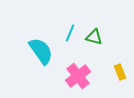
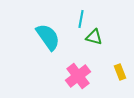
cyan line: moved 11 px right, 14 px up; rotated 12 degrees counterclockwise
cyan semicircle: moved 7 px right, 14 px up
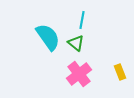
cyan line: moved 1 px right, 1 px down
green triangle: moved 18 px left, 6 px down; rotated 24 degrees clockwise
pink cross: moved 1 px right, 2 px up
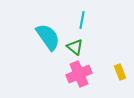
green triangle: moved 1 px left, 4 px down
pink cross: rotated 15 degrees clockwise
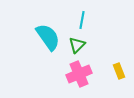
green triangle: moved 2 px right, 2 px up; rotated 36 degrees clockwise
yellow rectangle: moved 1 px left, 1 px up
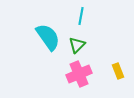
cyan line: moved 1 px left, 4 px up
yellow rectangle: moved 1 px left
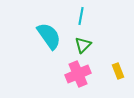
cyan semicircle: moved 1 px right, 1 px up
green triangle: moved 6 px right
pink cross: moved 1 px left
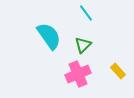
cyan line: moved 5 px right, 3 px up; rotated 48 degrees counterclockwise
yellow rectangle: rotated 21 degrees counterclockwise
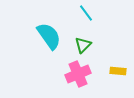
yellow rectangle: rotated 42 degrees counterclockwise
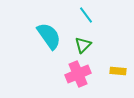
cyan line: moved 2 px down
